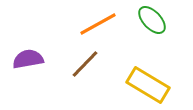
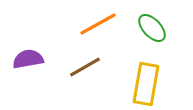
green ellipse: moved 8 px down
brown line: moved 3 px down; rotated 16 degrees clockwise
yellow rectangle: moved 2 px left, 1 px up; rotated 69 degrees clockwise
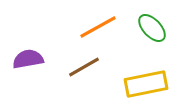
orange line: moved 3 px down
brown line: moved 1 px left
yellow rectangle: rotated 69 degrees clockwise
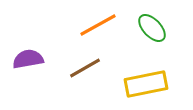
orange line: moved 2 px up
brown line: moved 1 px right, 1 px down
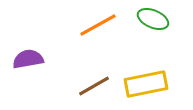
green ellipse: moved 1 px right, 9 px up; rotated 24 degrees counterclockwise
brown line: moved 9 px right, 18 px down
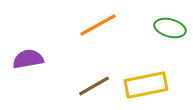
green ellipse: moved 17 px right, 9 px down; rotated 8 degrees counterclockwise
yellow rectangle: moved 1 px down
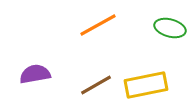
purple semicircle: moved 7 px right, 15 px down
brown line: moved 2 px right, 1 px up
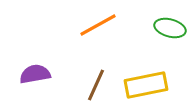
brown line: rotated 36 degrees counterclockwise
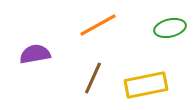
green ellipse: rotated 28 degrees counterclockwise
purple semicircle: moved 20 px up
brown line: moved 3 px left, 7 px up
